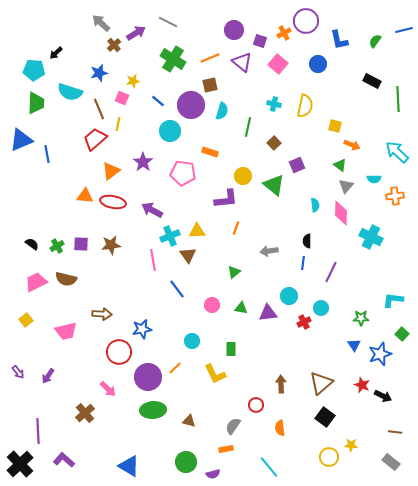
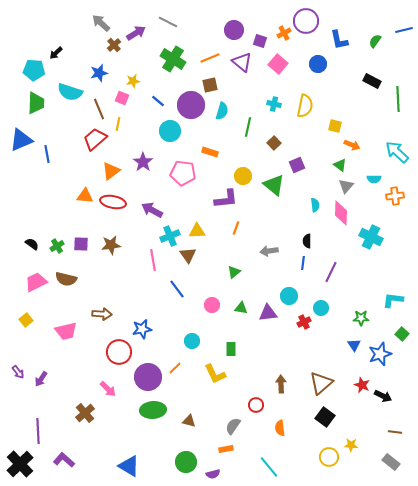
purple arrow at (48, 376): moved 7 px left, 3 px down
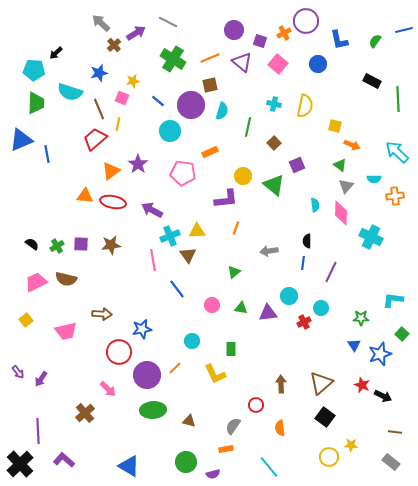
orange rectangle at (210, 152): rotated 42 degrees counterclockwise
purple star at (143, 162): moved 5 px left, 2 px down
purple circle at (148, 377): moved 1 px left, 2 px up
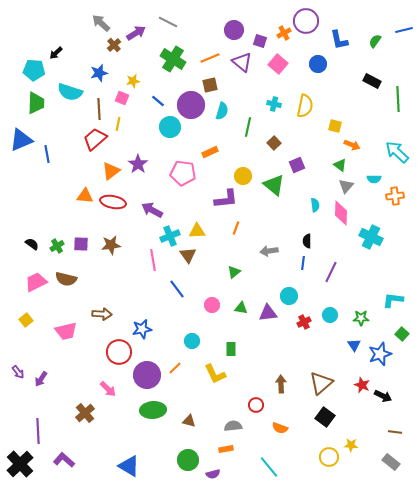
brown line at (99, 109): rotated 20 degrees clockwise
cyan circle at (170, 131): moved 4 px up
cyan circle at (321, 308): moved 9 px right, 7 px down
gray semicircle at (233, 426): rotated 48 degrees clockwise
orange semicircle at (280, 428): rotated 63 degrees counterclockwise
green circle at (186, 462): moved 2 px right, 2 px up
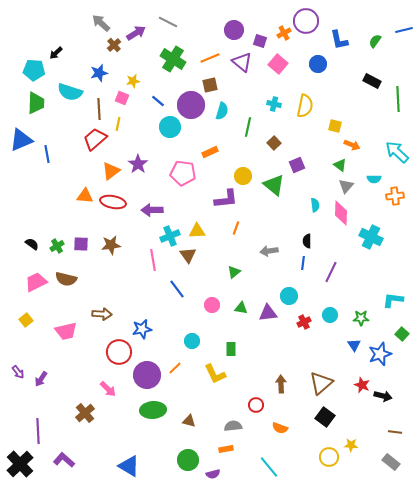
purple arrow at (152, 210): rotated 30 degrees counterclockwise
black arrow at (383, 396): rotated 12 degrees counterclockwise
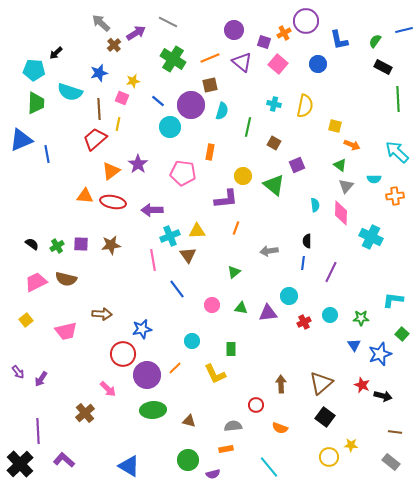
purple square at (260, 41): moved 4 px right, 1 px down
black rectangle at (372, 81): moved 11 px right, 14 px up
brown square at (274, 143): rotated 16 degrees counterclockwise
orange rectangle at (210, 152): rotated 56 degrees counterclockwise
red circle at (119, 352): moved 4 px right, 2 px down
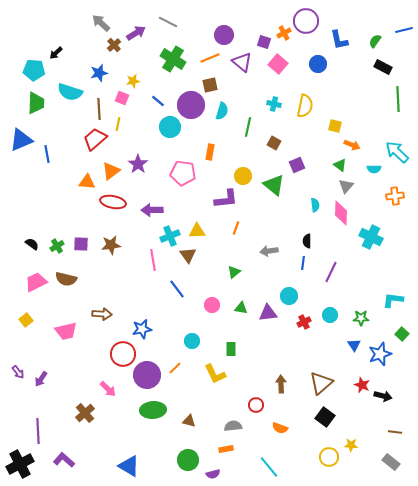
purple circle at (234, 30): moved 10 px left, 5 px down
cyan semicircle at (374, 179): moved 10 px up
orange triangle at (85, 196): moved 2 px right, 14 px up
black cross at (20, 464): rotated 16 degrees clockwise
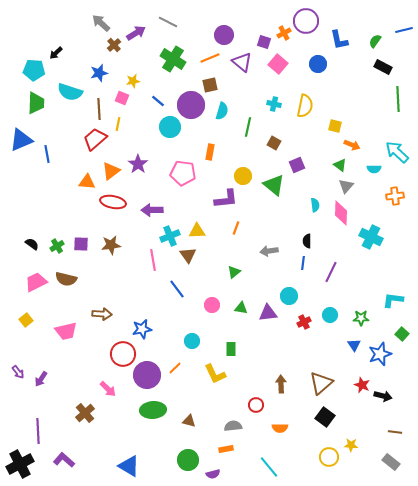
orange semicircle at (280, 428): rotated 21 degrees counterclockwise
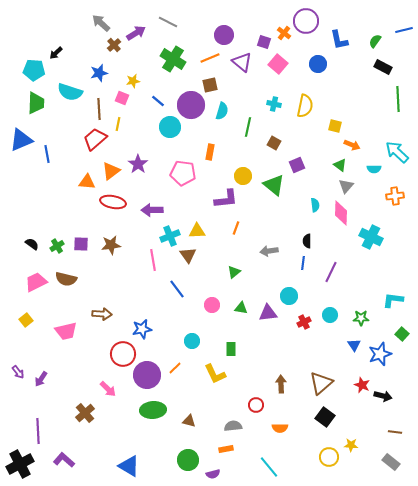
orange cross at (284, 33): rotated 24 degrees counterclockwise
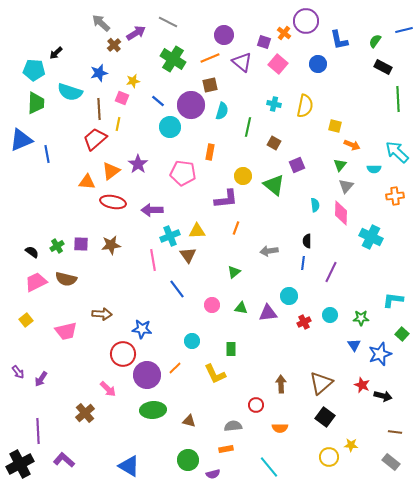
green triangle at (340, 165): rotated 32 degrees clockwise
black semicircle at (32, 244): moved 8 px down
blue star at (142, 329): rotated 18 degrees clockwise
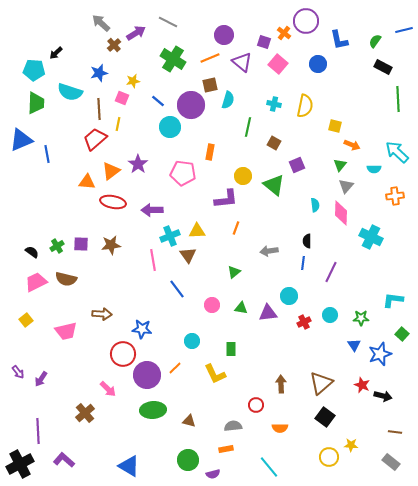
cyan semicircle at (222, 111): moved 6 px right, 11 px up
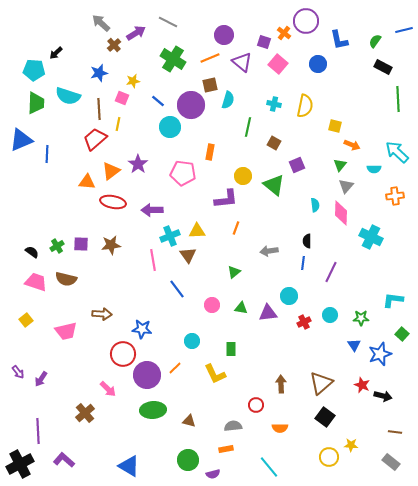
cyan semicircle at (70, 92): moved 2 px left, 4 px down
blue line at (47, 154): rotated 12 degrees clockwise
pink trapezoid at (36, 282): rotated 45 degrees clockwise
